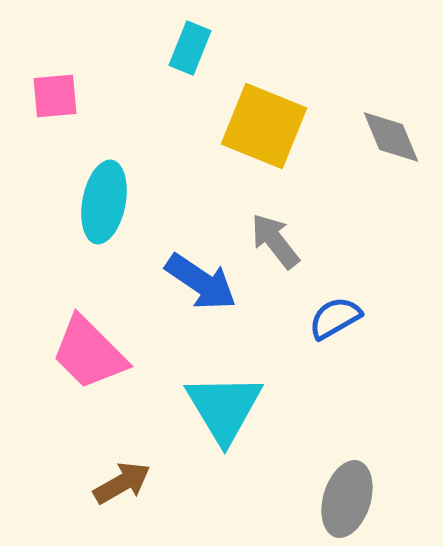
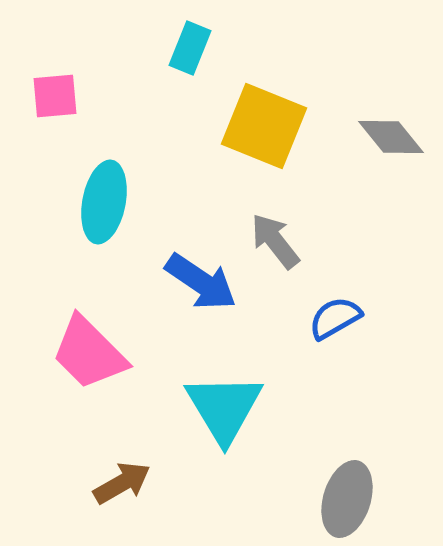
gray diamond: rotated 16 degrees counterclockwise
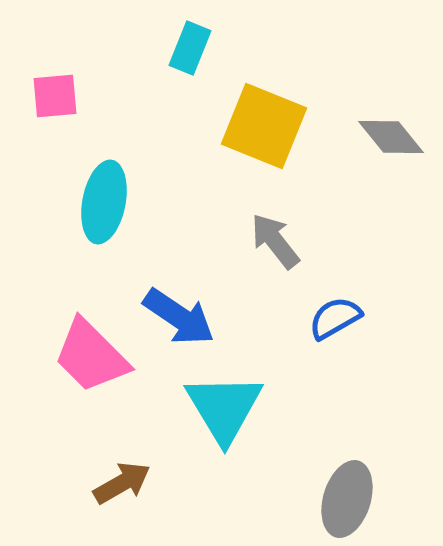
blue arrow: moved 22 px left, 35 px down
pink trapezoid: moved 2 px right, 3 px down
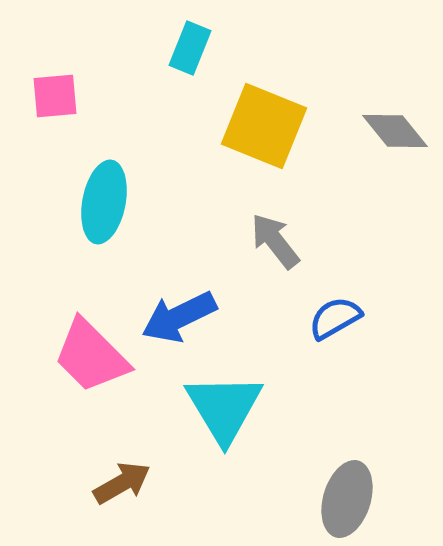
gray diamond: moved 4 px right, 6 px up
blue arrow: rotated 120 degrees clockwise
